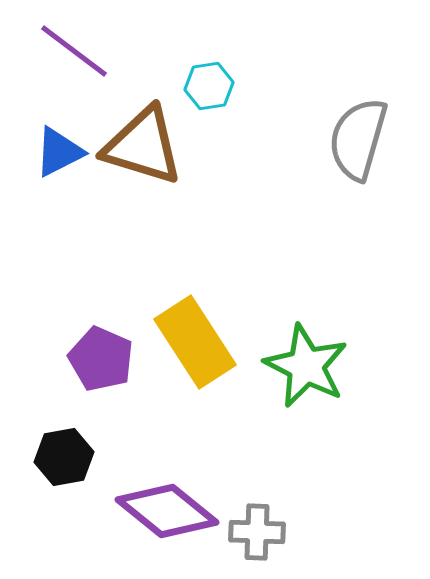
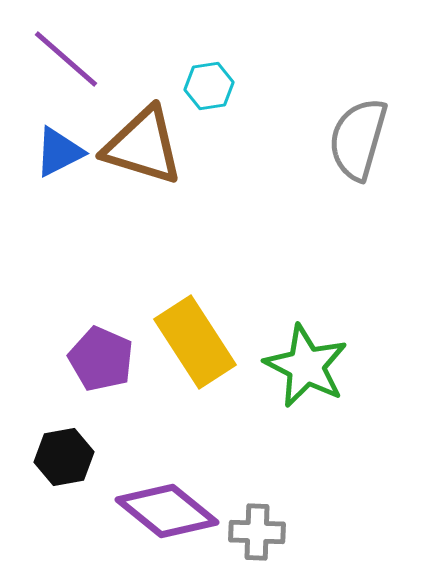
purple line: moved 8 px left, 8 px down; rotated 4 degrees clockwise
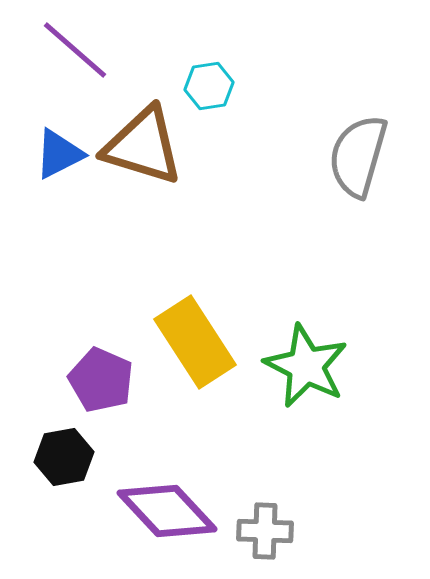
purple line: moved 9 px right, 9 px up
gray semicircle: moved 17 px down
blue triangle: moved 2 px down
purple pentagon: moved 21 px down
purple diamond: rotated 8 degrees clockwise
gray cross: moved 8 px right, 1 px up
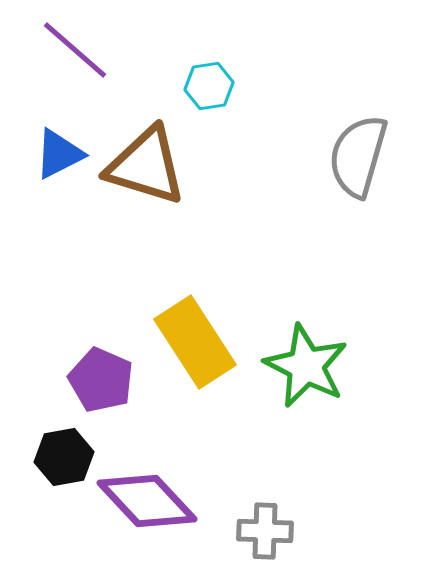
brown triangle: moved 3 px right, 20 px down
purple diamond: moved 20 px left, 10 px up
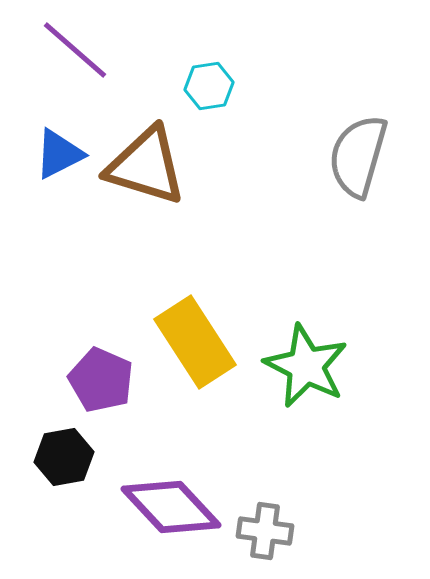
purple diamond: moved 24 px right, 6 px down
gray cross: rotated 6 degrees clockwise
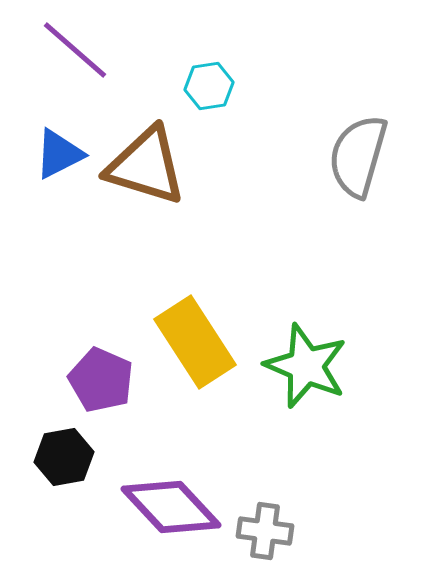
green star: rotated 4 degrees counterclockwise
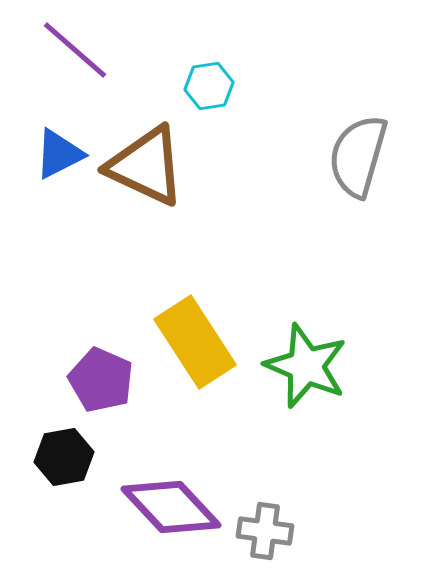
brown triangle: rotated 8 degrees clockwise
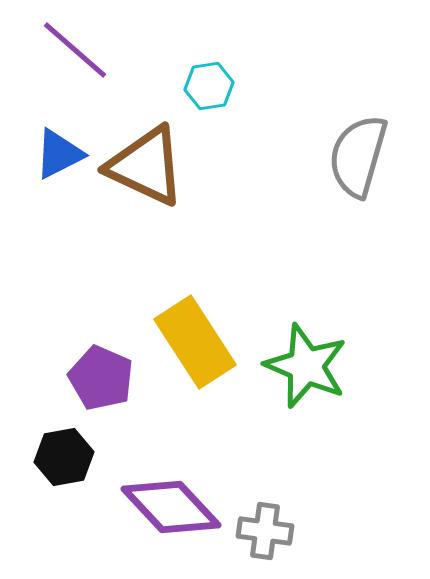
purple pentagon: moved 2 px up
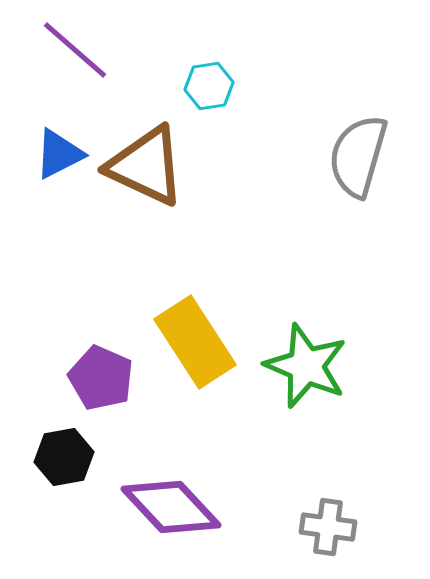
gray cross: moved 63 px right, 4 px up
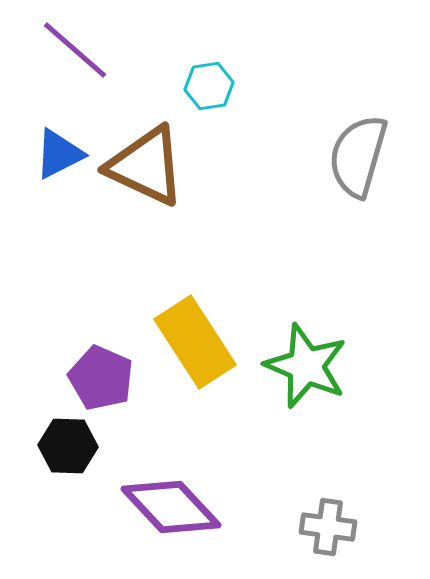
black hexagon: moved 4 px right, 11 px up; rotated 12 degrees clockwise
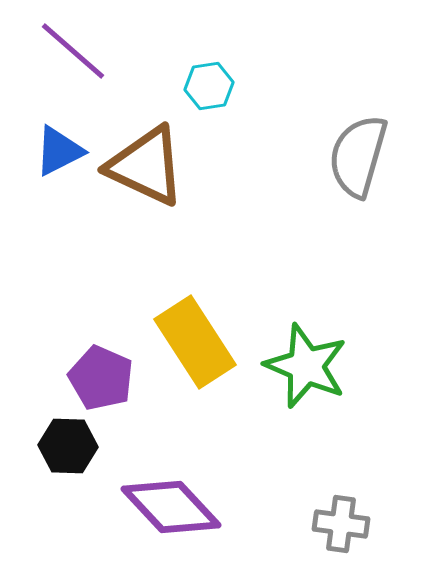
purple line: moved 2 px left, 1 px down
blue triangle: moved 3 px up
gray cross: moved 13 px right, 3 px up
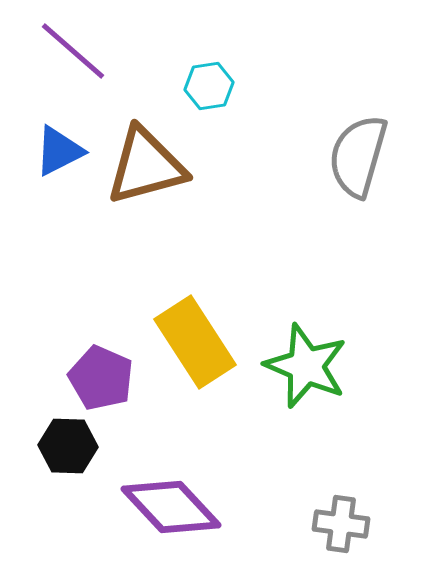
brown triangle: rotated 40 degrees counterclockwise
